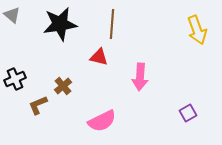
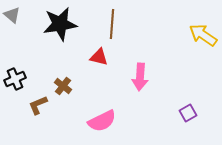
yellow arrow: moved 6 px right, 5 px down; rotated 144 degrees clockwise
brown cross: rotated 12 degrees counterclockwise
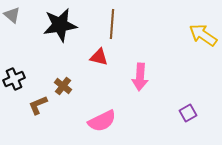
black star: moved 1 px down
black cross: moved 1 px left
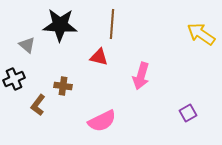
gray triangle: moved 15 px right, 30 px down
black star: rotated 12 degrees clockwise
yellow arrow: moved 2 px left, 1 px up
pink arrow: moved 1 px right, 1 px up; rotated 12 degrees clockwise
brown cross: rotated 30 degrees counterclockwise
brown L-shape: rotated 30 degrees counterclockwise
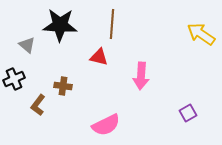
pink arrow: rotated 12 degrees counterclockwise
pink semicircle: moved 4 px right, 4 px down
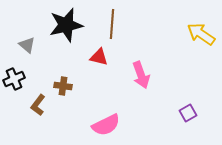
black star: moved 6 px right; rotated 16 degrees counterclockwise
pink arrow: moved 1 px up; rotated 24 degrees counterclockwise
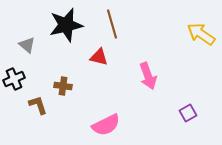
brown line: rotated 20 degrees counterclockwise
pink arrow: moved 7 px right, 1 px down
brown L-shape: rotated 125 degrees clockwise
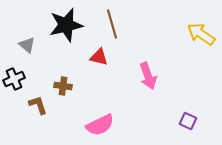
purple square: moved 8 px down; rotated 36 degrees counterclockwise
pink semicircle: moved 6 px left
